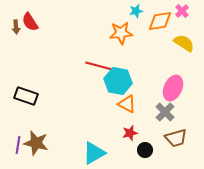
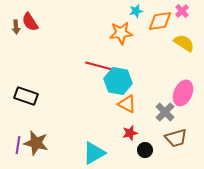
pink ellipse: moved 10 px right, 5 px down
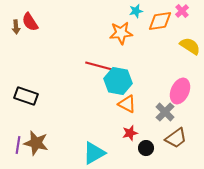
yellow semicircle: moved 6 px right, 3 px down
pink ellipse: moved 3 px left, 2 px up
brown trapezoid: rotated 20 degrees counterclockwise
black circle: moved 1 px right, 2 px up
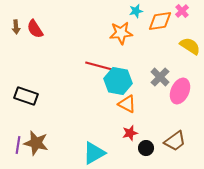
red semicircle: moved 5 px right, 7 px down
gray cross: moved 5 px left, 35 px up
brown trapezoid: moved 1 px left, 3 px down
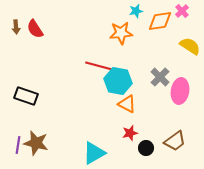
pink ellipse: rotated 15 degrees counterclockwise
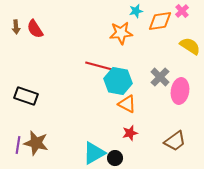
black circle: moved 31 px left, 10 px down
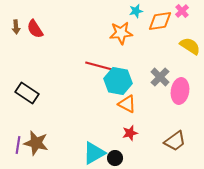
black rectangle: moved 1 px right, 3 px up; rotated 15 degrees clockwise
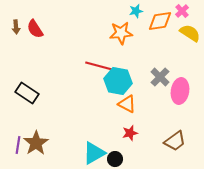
yellow semicircle: moved 13 px up
brown star: rotated 25 degrees clockwise
black circle: moved 1 px down
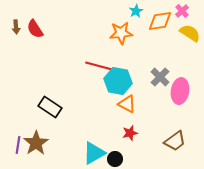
cyan star: rotated 16 degrees counterclockwise
black rectangle: moved 23 px right, 14 px down
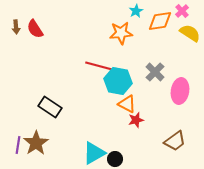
gray cross: moved 5 px left, 5 px up
red star: moved 6 px right, 13 px up
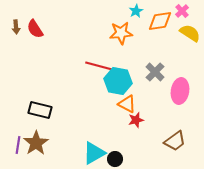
black rectangle: moved 10 px left, 3 px down; rotated 20 degrees counterclockwise
